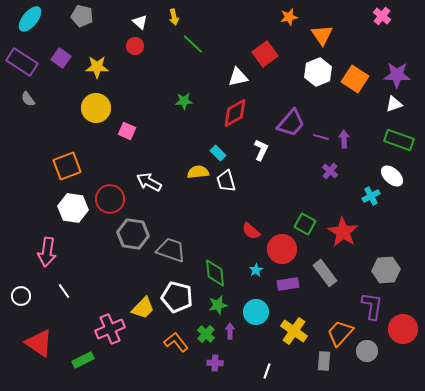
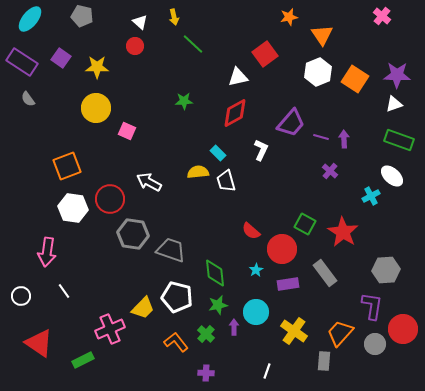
purple arrow at (230, 331): moved 4 px right, 4 px up
gray circle at (367, 351): moved 8 px right, 7 px up
purple cross at (215, 363): moved 9 px left, 10 px down
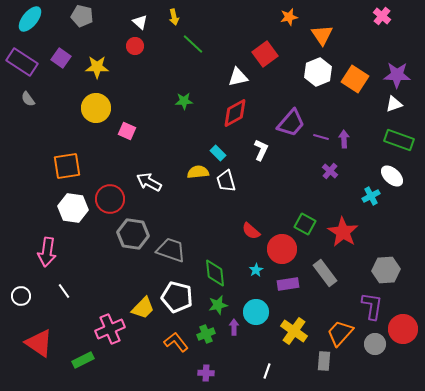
orange square at (67, 166): rotated 12 degrees clockwise
green cross at (206, 334): rotated 24 degrees clockwise
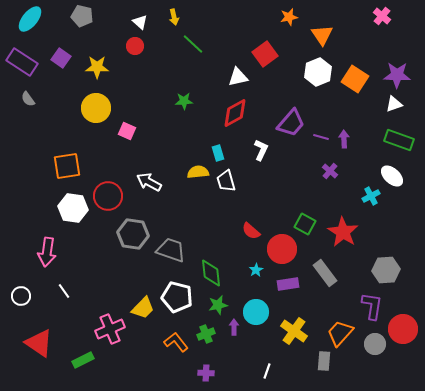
cyan rectangle at (218, 153): rotated 28 degrees clockwise
red circle at (110, 199): moved 2 px left, 3 px up
green diamond at (215, 273): moved 4 px left
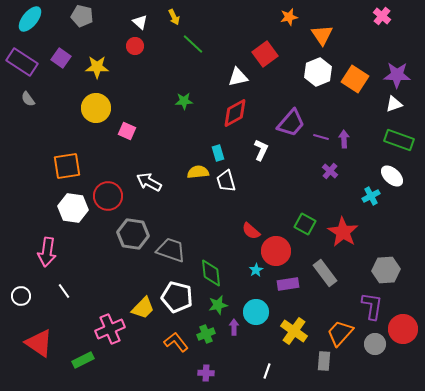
yellow arrow at (174, 17): rotated 14 degrees counterclockwise
red circle at (282, 249): moved 6 px left, 2 px down
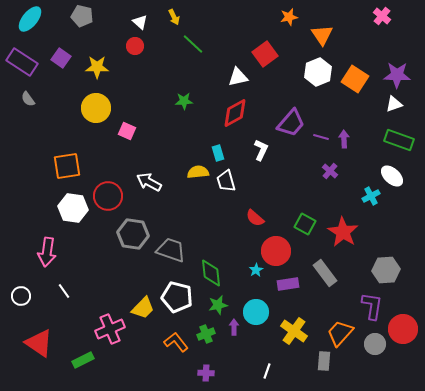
red semicircle at (251, 231): moved 4 px right, 13 px up
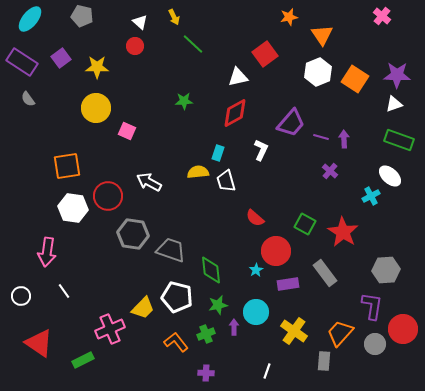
purple square at (61, 58): rotated 18 degrees clockwise
cyan rectangle at (218, 153): rotated 35 degrees clockwise
white ellipse at (392, 176): moved 2 px left
green diamond at (211, 273): moved 3 px up
